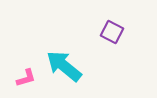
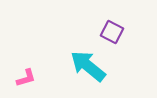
cyan arrow: moved 24 px right
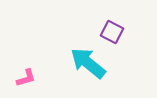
cyan arrow: moved 3 px up
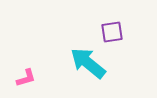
purple square: rotated 35 degrees counterclockwise
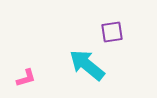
cyan arrow: moved 1 px left, 2 px down
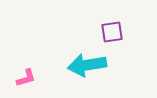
cyan arrow: rotated 48 degrees counterclockwise
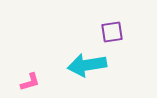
pink L-shape: moved 4 px right, 4 px down
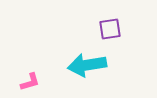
purple square: moved 2 px left, 3 px up
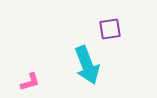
cyan arrow: rotated 102 degrees counterclockwise
